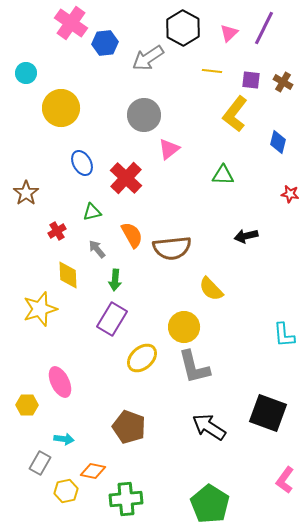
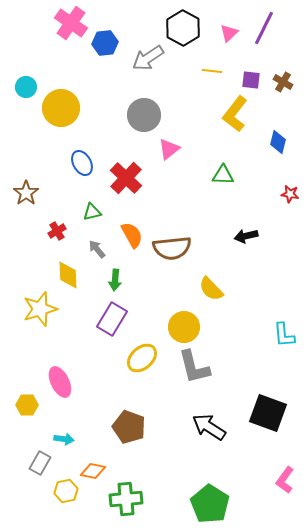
cyan circle at (26, 73): moved 14 px down
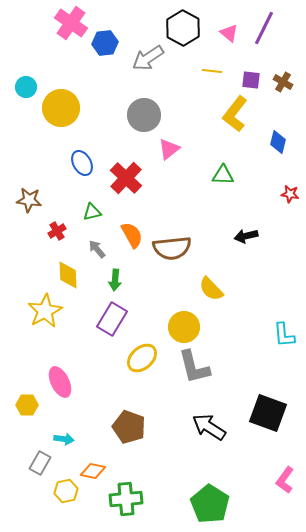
pink triangle at (229, 33): rotated 36 degrees counterclockwise
brown star at (26, 193): moved 3 px right, 7 px down; rotated 30 degrees counterclockwise
yellow star at (40, 309): moved 5 px right, 2 px down; rotated 12 degrees counterclockwise
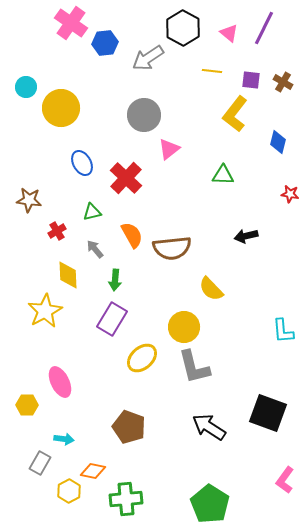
gray arrow at (97, 249): moved 2 px left
cyan L-shape at (284, 335): moved 1 px left, 4 px up
yellow hexagon at (66, 491): moved 3 px right; rotated 15 degrees counterclockwise
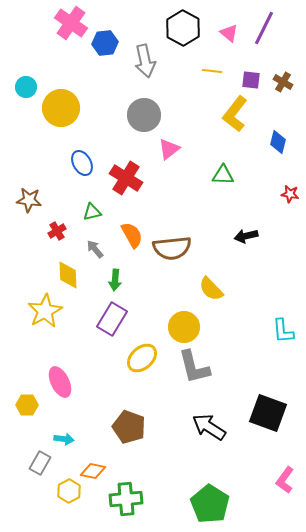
gray arrow at (148, 58): moved 3 px left, 3 px down; rotated 68 degrees counterclockwise
red cross at (126, 178): rotated 12 degrees counterclockwise
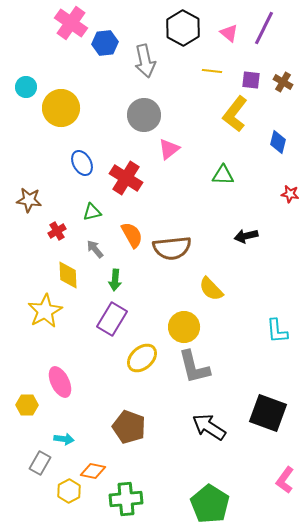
cyan L-shape at (283, 331): moved 6 px left
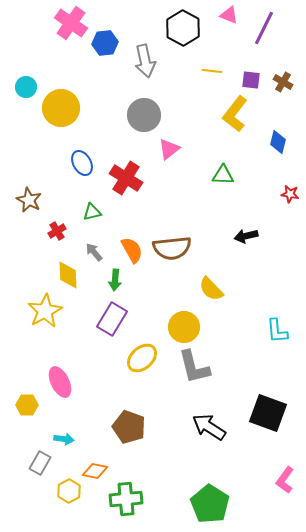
pink triangle at (229, 33): moved 18 px up; rotated 18 degrees counterclockwise
brown star at (29, 200): rotated 20 degrees clockwise
orange semicircle at (132, 235): moved 15 px down
gray arrow at (95, 249): moved 1 px left, 3 px down
orange diamond at (93, 471): moved 2 px right
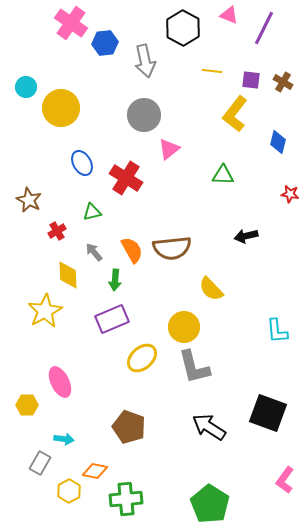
purple rectangle at (112, 319): rotated 36 degrees clockwise
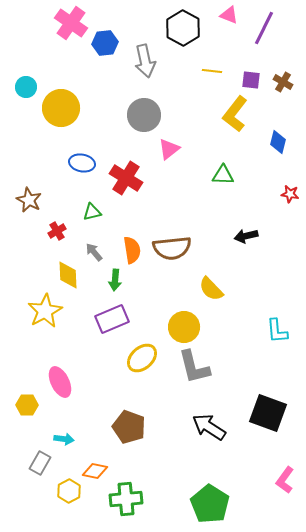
blue ellipse at (82, 163): rotated 50 degrees counterclockwise
orange semicircle at (132, 250): rotated 20 degrees clockwise
